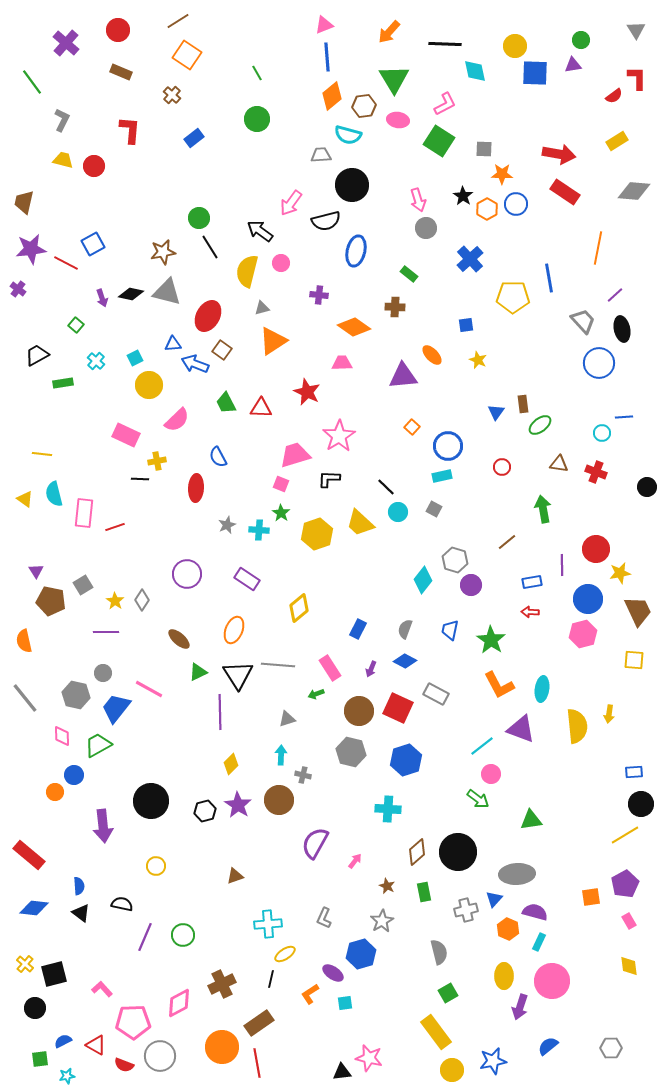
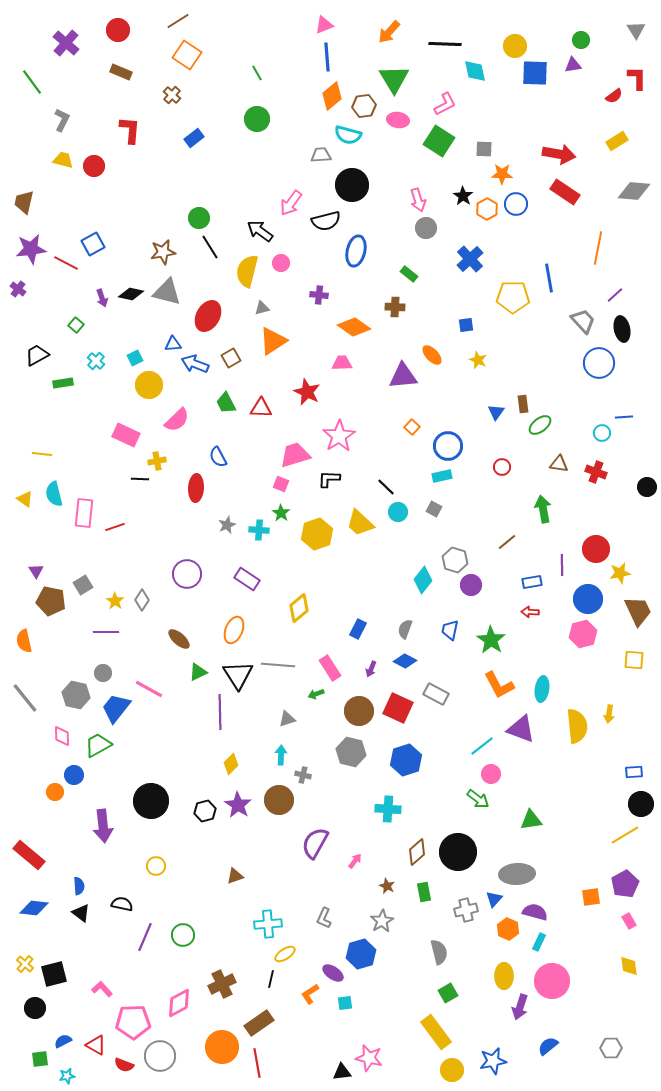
brown square at (222, 350): moved 9 px right, 8 px down; rotated 24 degrees clockwise
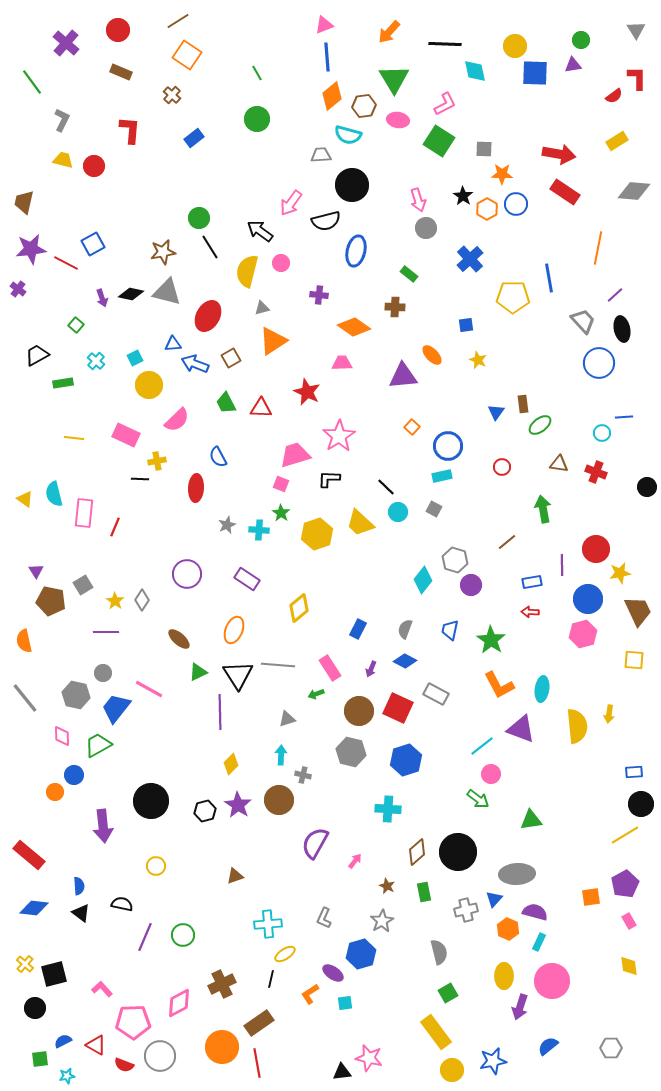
yellow line at (42, 454): moved 32 px right, 16 px up
red line at (115, 527): rotated 48 degrees counterclockwise
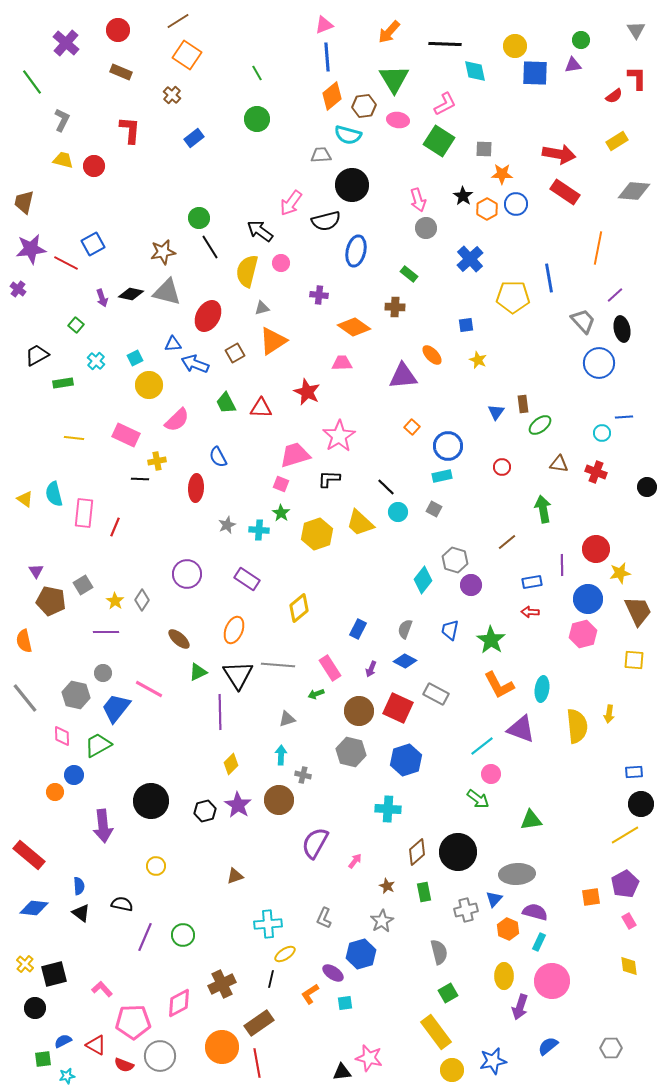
brown square at (231, 358): moved 4 px right, 5 px up
green square at (40, 1059): moved 3 px right
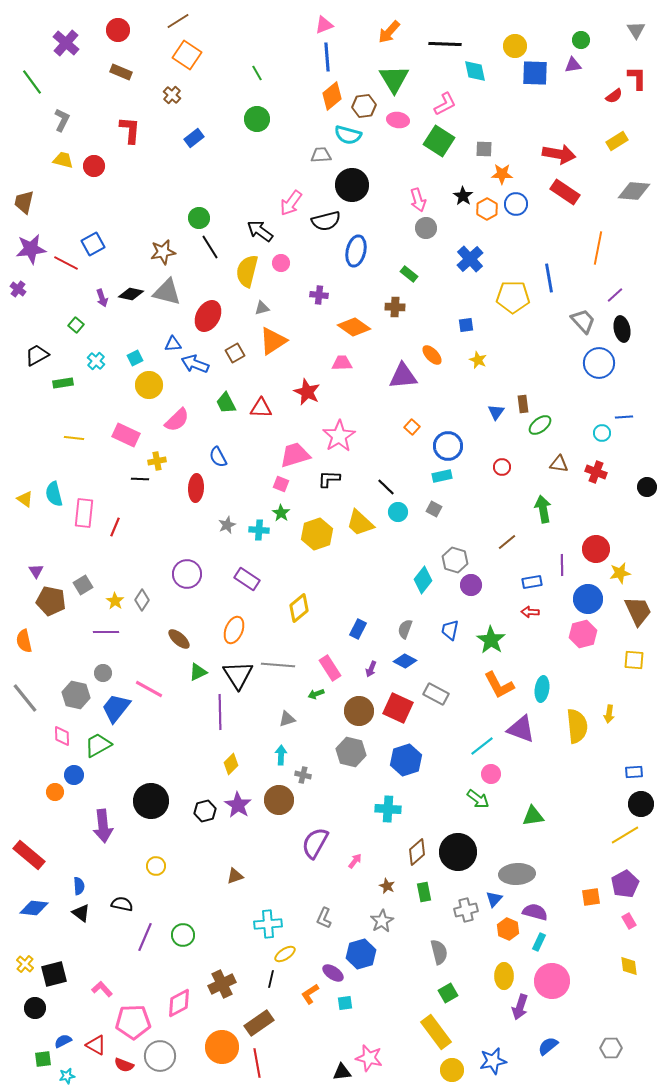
green triangle at (531, 820): moved 2 px right, 4 px up
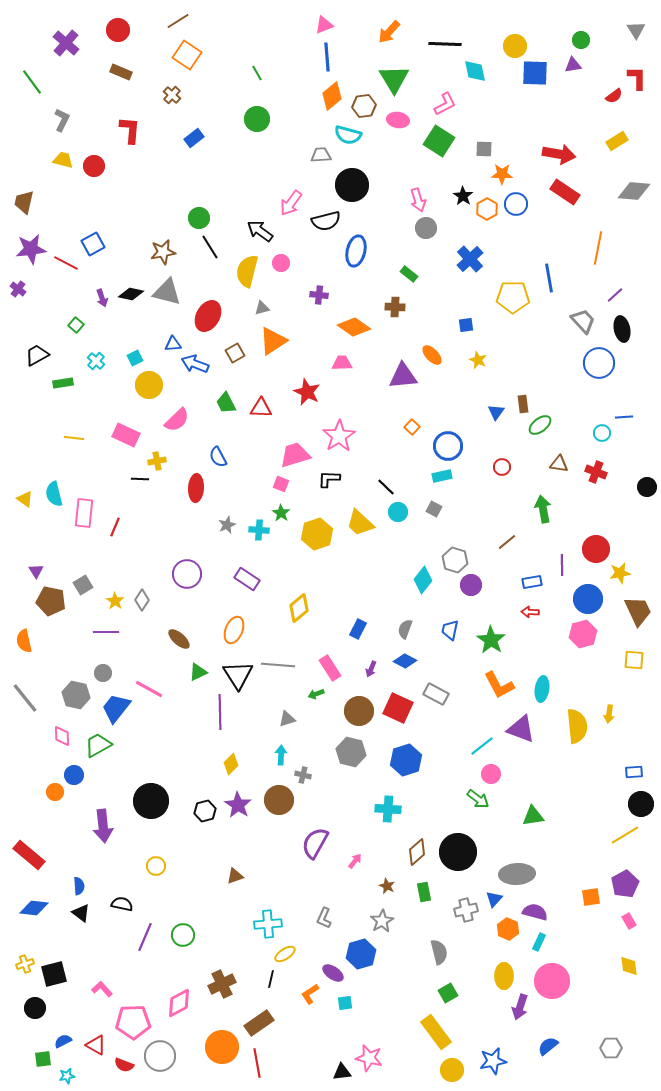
yellow cross at (25, 964): rotated 30 degrees clockwise
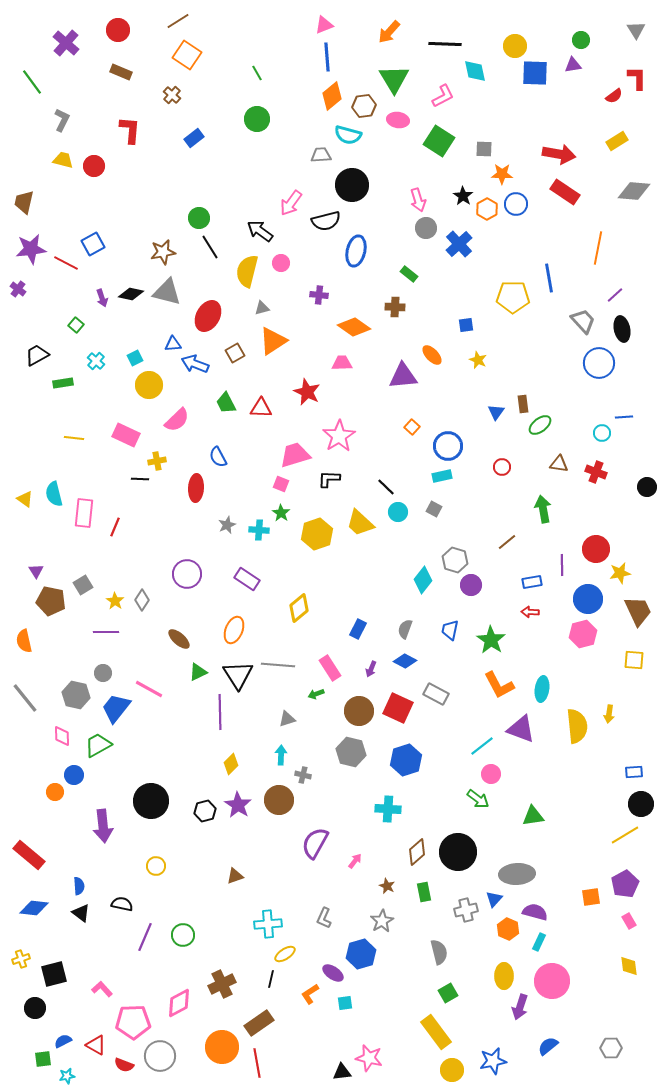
pink L-shape at (445, 104): moved 2 px left, 8 px up
blue cross at (470, 259): moved 11 px left, 15 px up
yellow cross at (25, 964): moved 4 px left, 5 px up
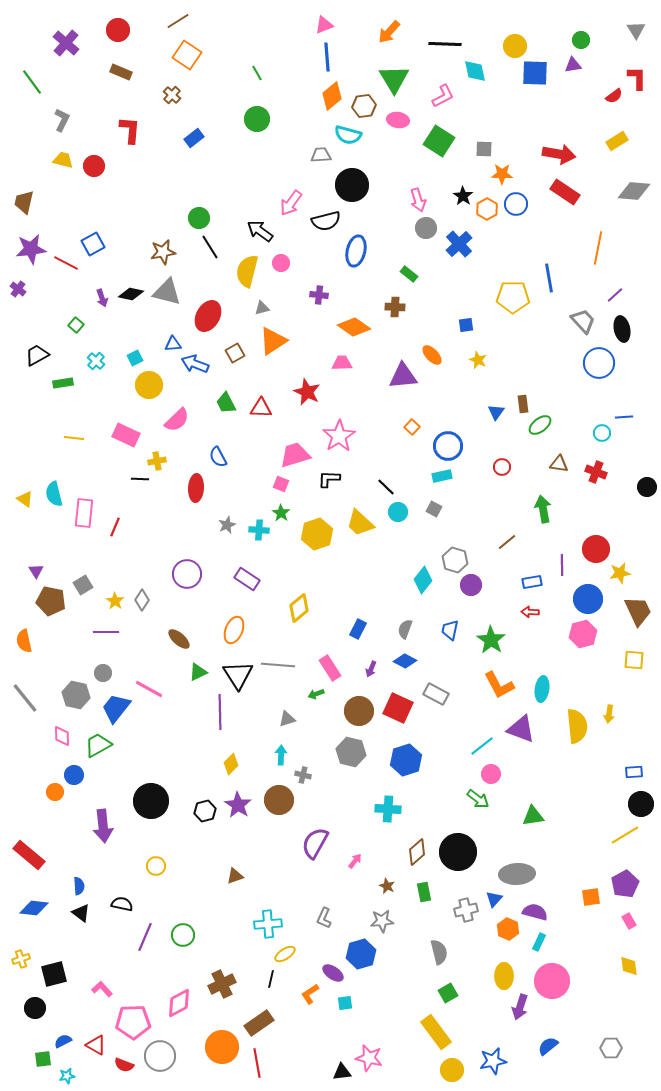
gray star at (382, 921): rotated 25 degrees clockwise
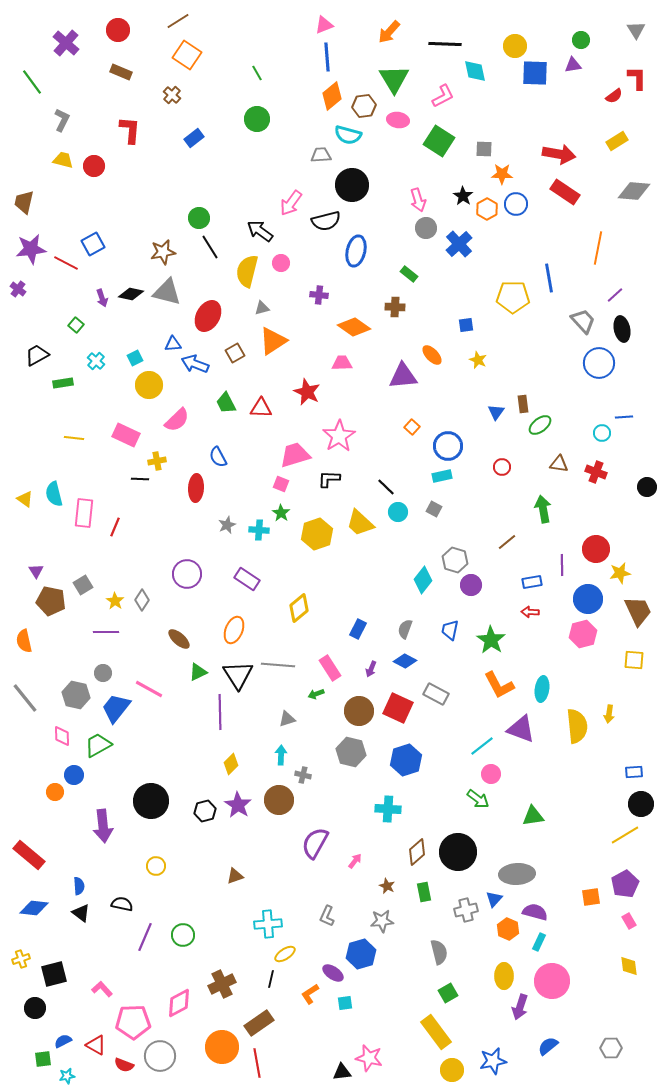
gray L-shape at (324, 918): moved 3 px right, 2 px up
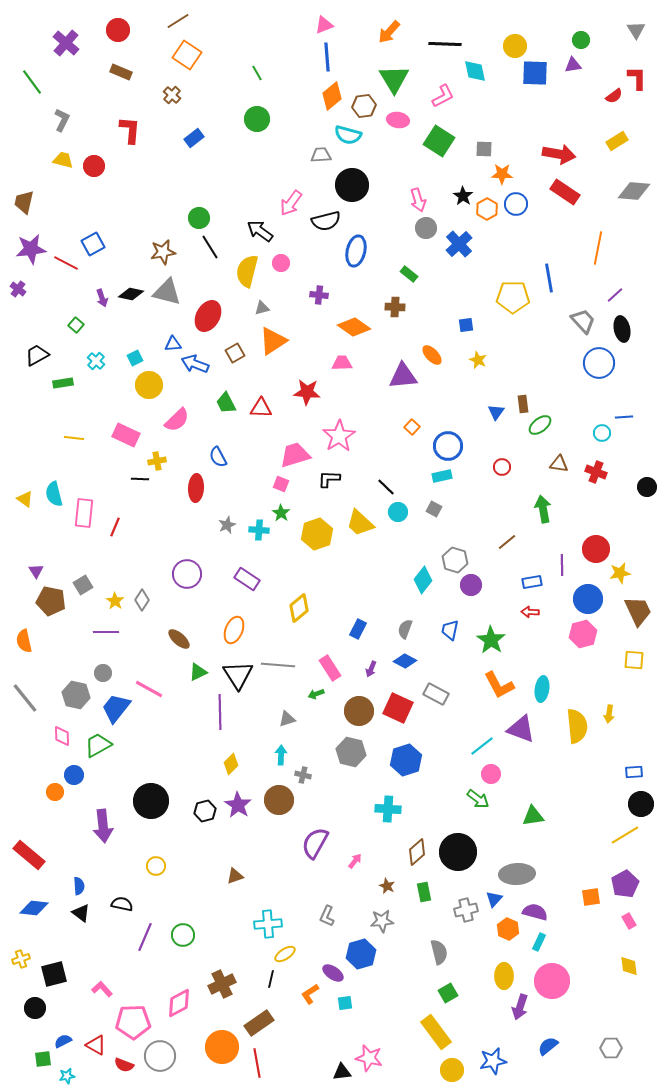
red star at (307, 392): rotated 20 degrees counterclockwise
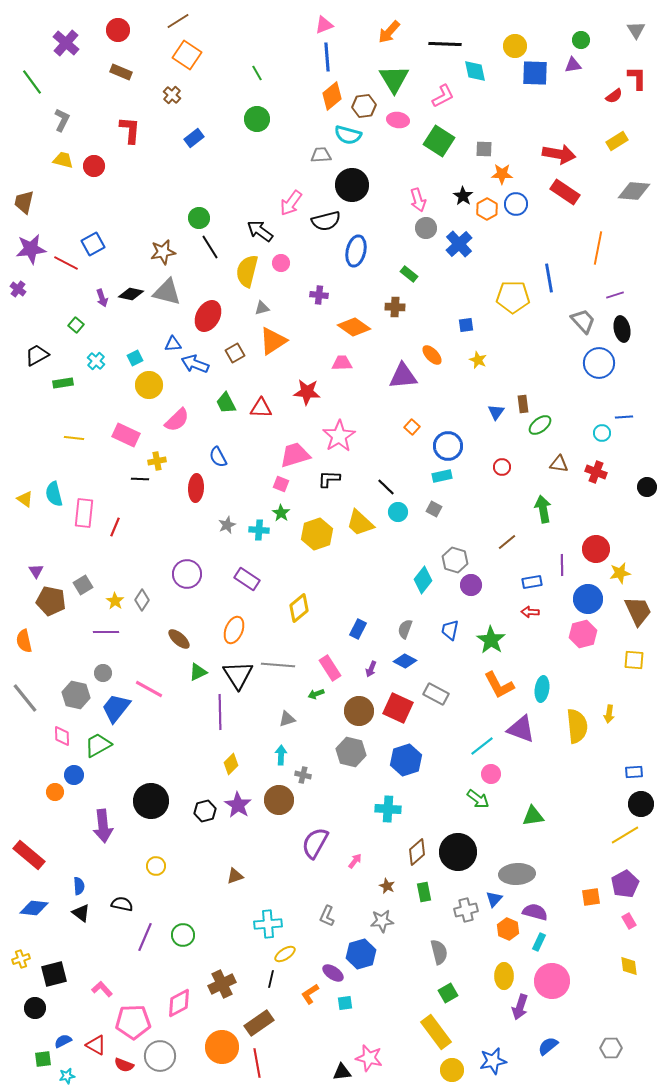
purple line at (615, 295): rotated 24 degrees clockwise
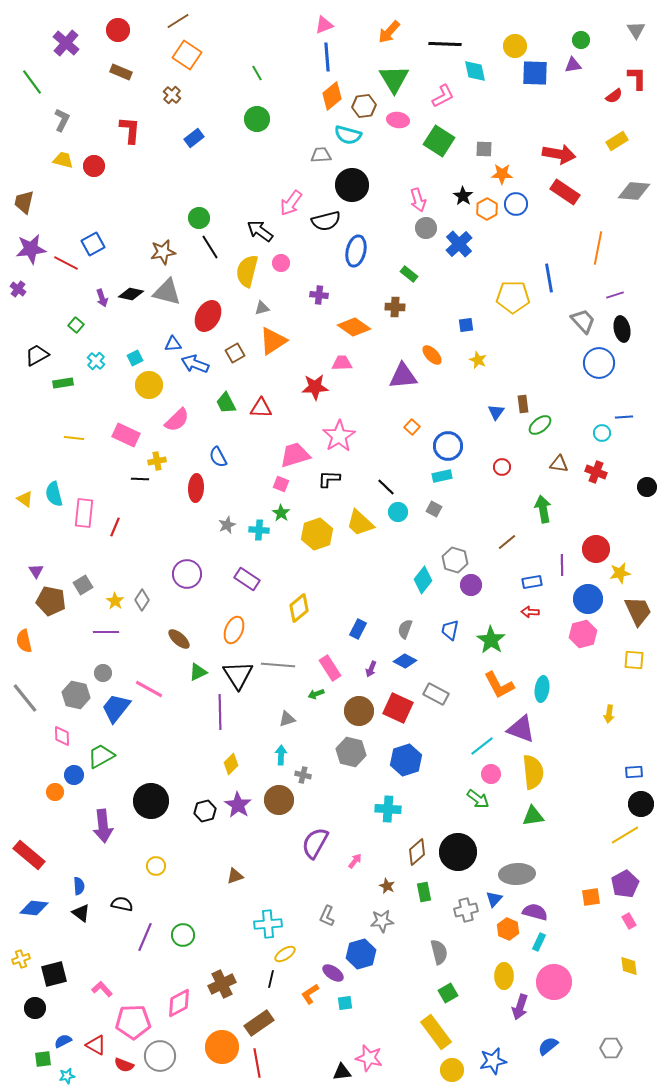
red star at (307, 392): moved 8 px right, 5 px up; rotated 8 degrees counterclockwise
yellow semicircle at (577, 726): moved 44 px left, 46 px down
green trapezoid at (98, 745): moved 3 px right, 11 px down
pink circle at (552, 981): moved 2 px right, 1 px down
